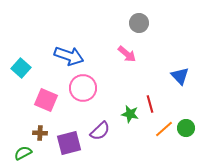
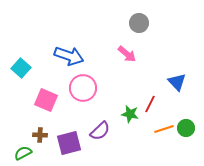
blue triangle: moved 3 px left, 6 px down
red line: rotated 42 degrees clockwise
orange line: rotated 24 degrees clockwise
brown cross: moved 2 px down
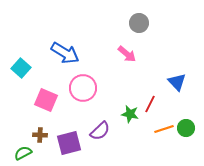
blue arrow: moved 4 px left, 3 px up; rotated 12 degrees clockwise
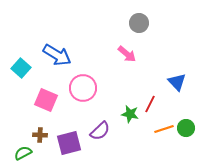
blue arrow: moved 8 px left, 2 px down
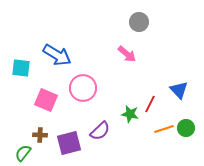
gray circle: moved 1 px up
cyan square: rotated 36 degrees counterclockwise
blue triangle: moved 2 px right, 8 px down
green semicircle: rotated 24 degrees counterclockwise
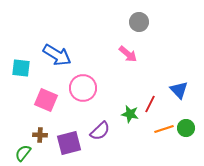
pink arrow: moved 1 px right
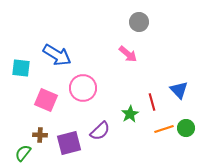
red line: moved 2 px right, 2 px up; rotated 42 degrees counterclockwise
green star: rotated 30 degrees clockwise
